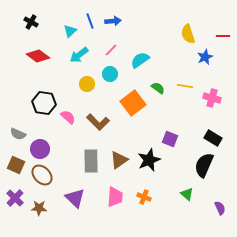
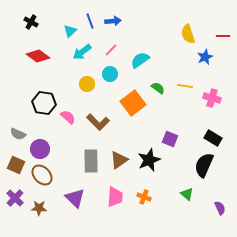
cyan arrow: moved 3 px right, 3 px up
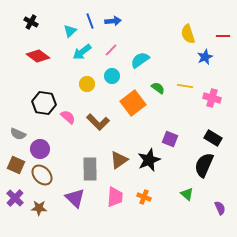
cyan circle: moved 2 px right, 2 px down
gray rectangle: moved 1 px left, 8 px down
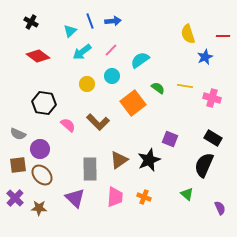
pink semicircle: moved 8 px down
brown square: moved 2 px right; rotated 30 degrees counterclockwise
